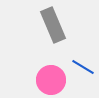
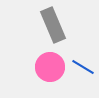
pink circle: moved 1 px left, 13 px up
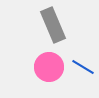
pink circle: moved 1 px left
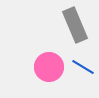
gray rectangle: moved 22 px right
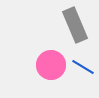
pink circle: moved 2 px right, 2 px up
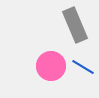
pink circle: moved 1 px down
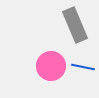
blue line: rotated 20 degrees counterclockwise
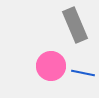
blue line: moved 6 px down
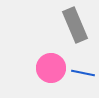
pink circle: moved 2 px down
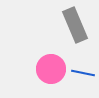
pink circle: moved 1 px down
